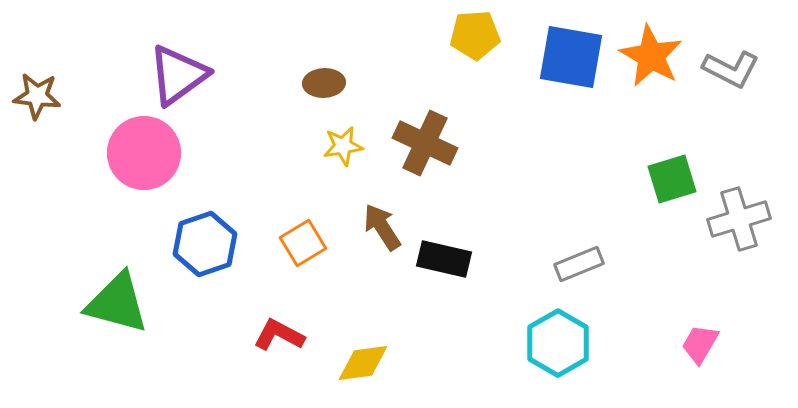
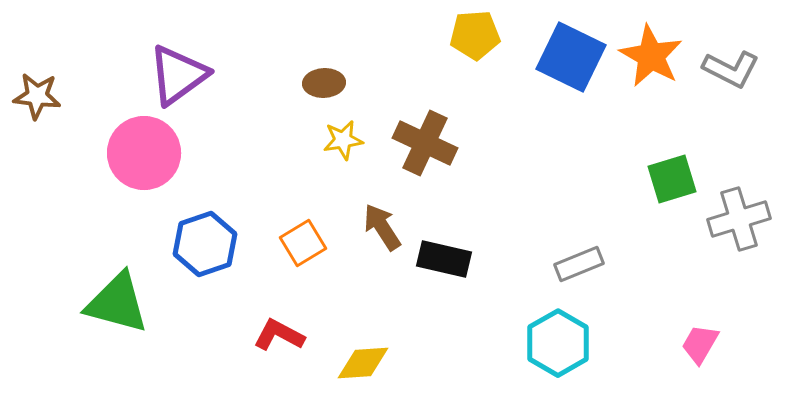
blue square: rotated 16 degrees clockwise
yellow star: moved 6 px up
yellow diamond: rotated 4 degrees clockwise
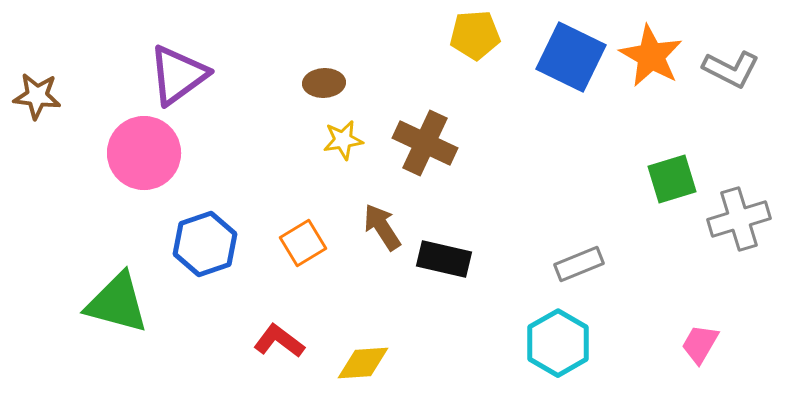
red L-shape: moved 6 px down; rotated 9 degrees clockwise
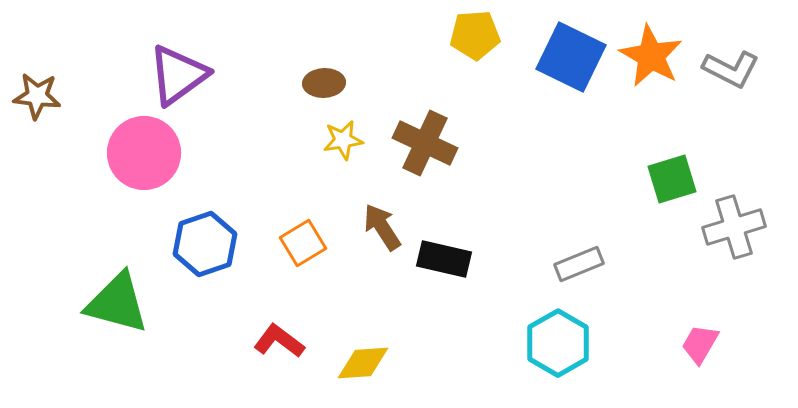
gray cross: moved 5 px left, 8 px down
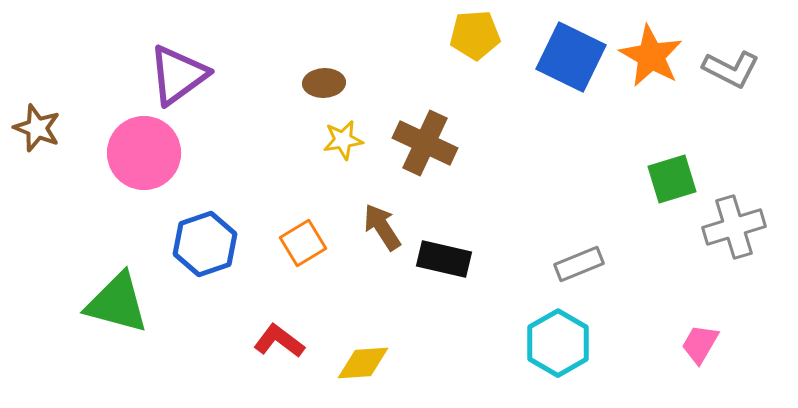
brown star: moved 32 px down; rotated 15 degrees clockwise
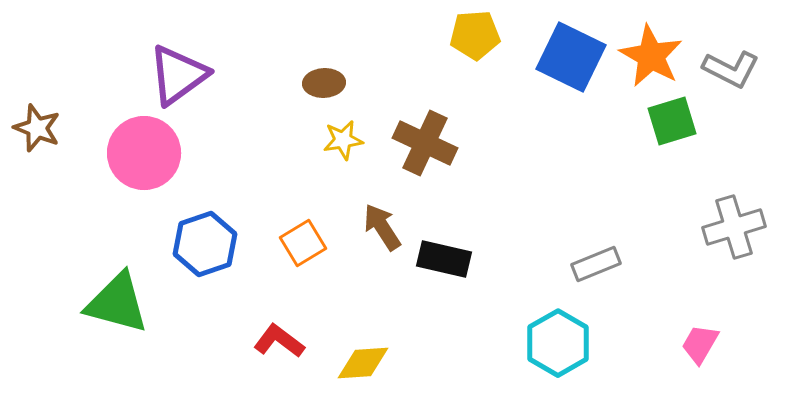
green square: moved 58 px up
gray rectangle: moved 17 px right
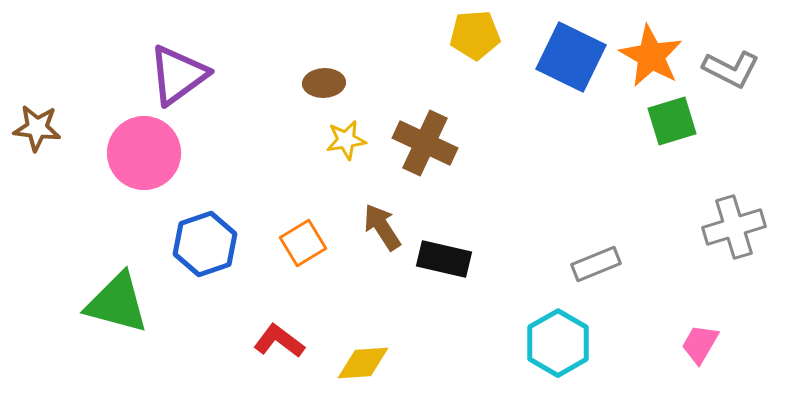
brown star: rotated 15 degrees counterclockwise
yellow star: moved 3 px right
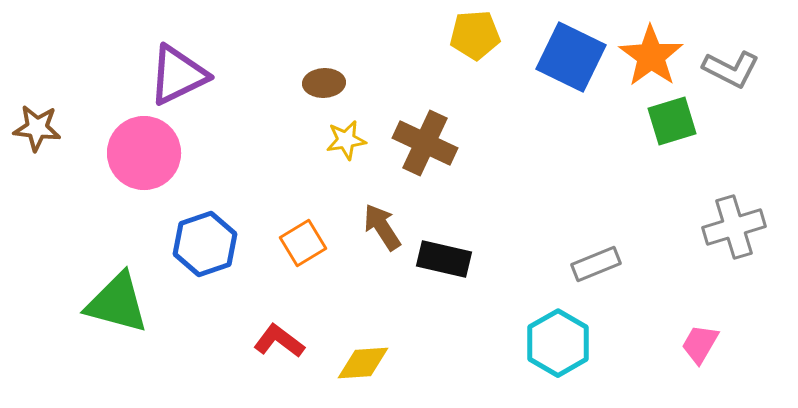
orange star: rotated 6 degrees clockwise
purple triangle: rotated 10 degrees clockwise
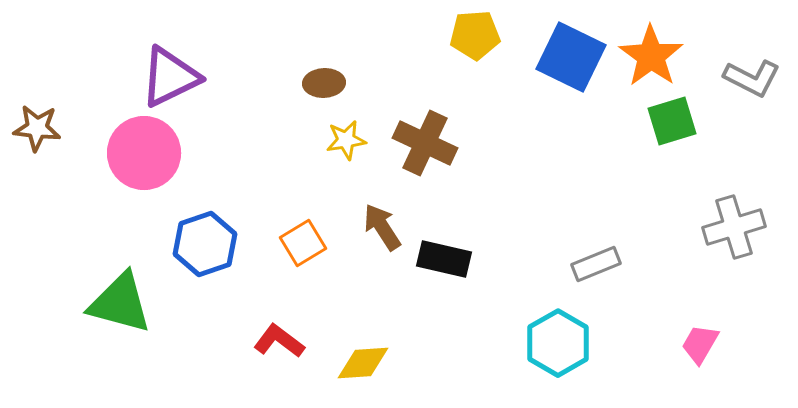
gray L-shape: moved 21 px right, 9 px down
purple triangle: moved 8 px left, 2 px down
green triangle: moved 3 px right
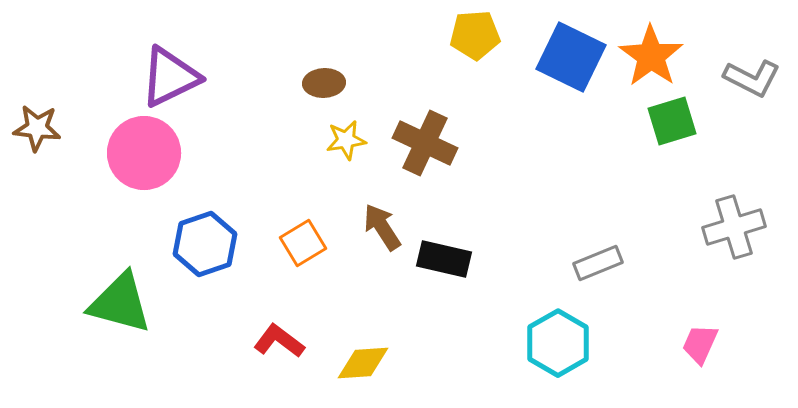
gray rectangle: moved 2 px right, 1 px up
pink trapezoid: rotated 6 degrees counterclockwise
